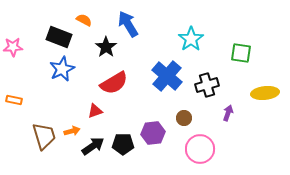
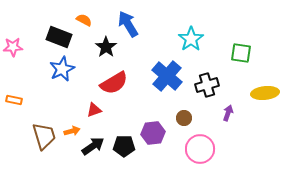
red triangle: moved 1 px left, 1 px up
black pentagon: moved 1 px right, 2 px down
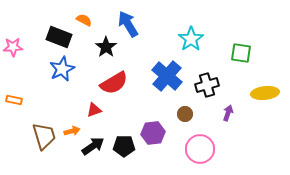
brown circle: moved 1 px right, 4 px up
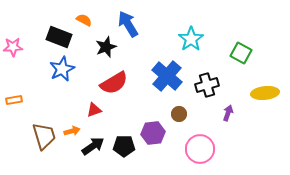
black star: rotated 15 degrees clockwise
green square: rotated 20 degrees clockwise
orange rectangle: rotated 21 degrees counterclockwise
brown circle: moved 6 px left
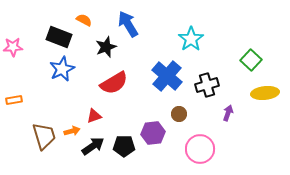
green square: moved 10 px right, 7 px down; rotated 15 degrees clockwise
red triangle: moved 6 px down
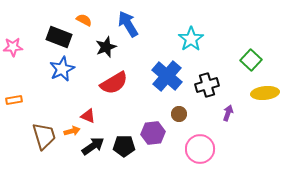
red triangle: moved 6 px left; rotated 42 degrees clockwise
